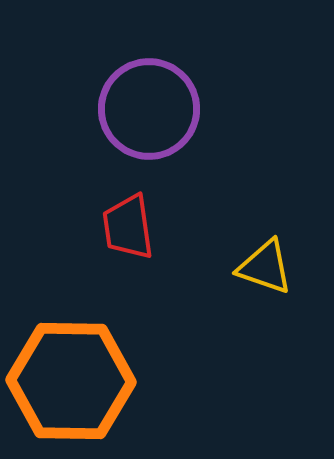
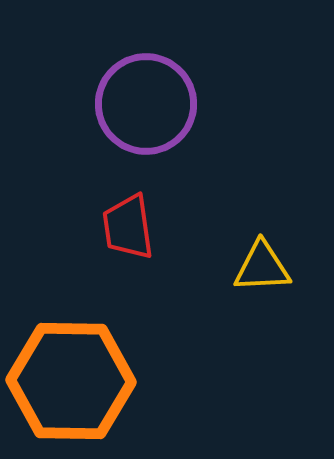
purple circle: moved 3 px left, 5 px up
yellow triangle: moved 3 px left; rotated 22 degrees counterclockwise
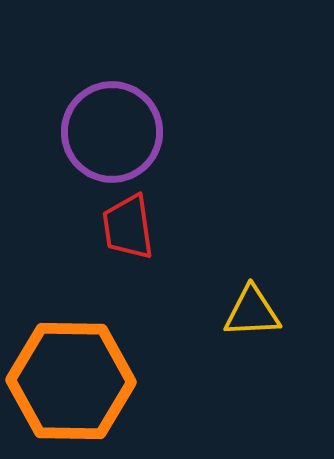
purple circle: moved 34 px left, 28 px down
yellow triangle: moved 10 px left, 45 px down
